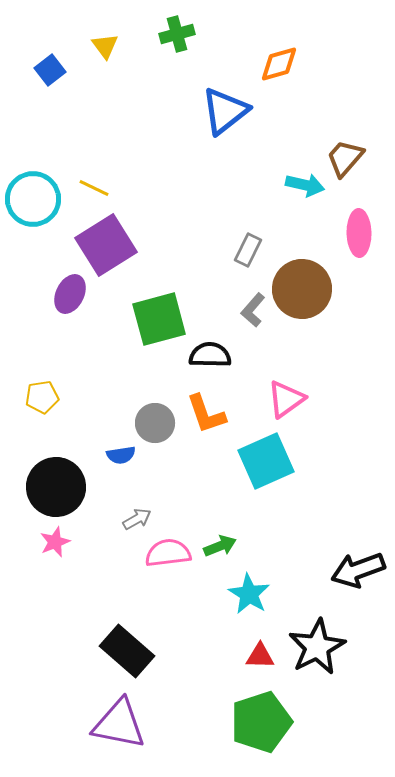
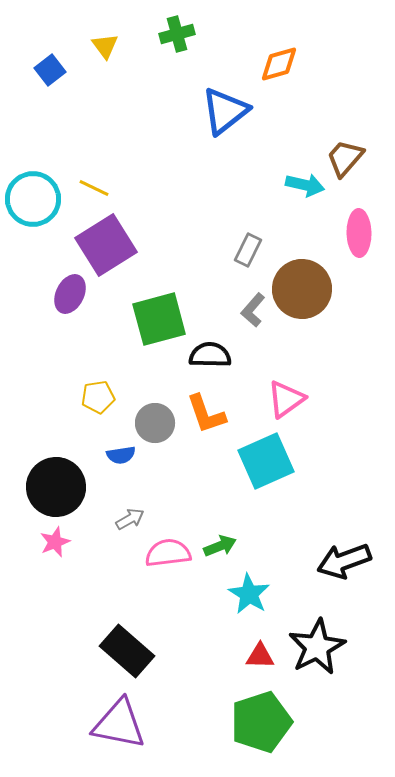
yellow pentagon: moved 56 px right
gray arrow: moved 7 px left
black arrow: moved 14 px left, 9 px up
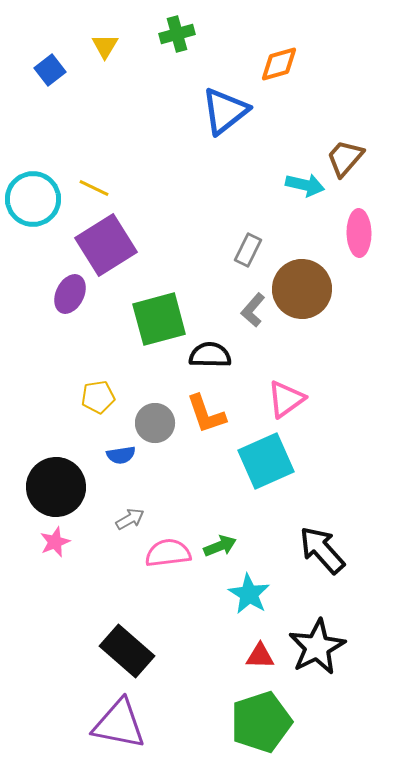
yellow triangle: rotated 8 degrees clockwise
black arrow: moved 22 px left, 11 px up; rotated 68 degrees clockwise
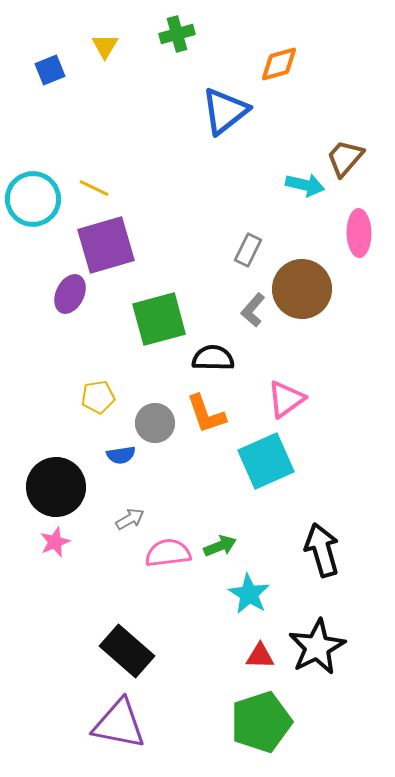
blue square: rotated 16 degrees clockwise
purple square: rotated 16 degrees clockwise
black semicircle: moved 3 px right, 3 px down
black arrow: rotated 26 degrees clockwise
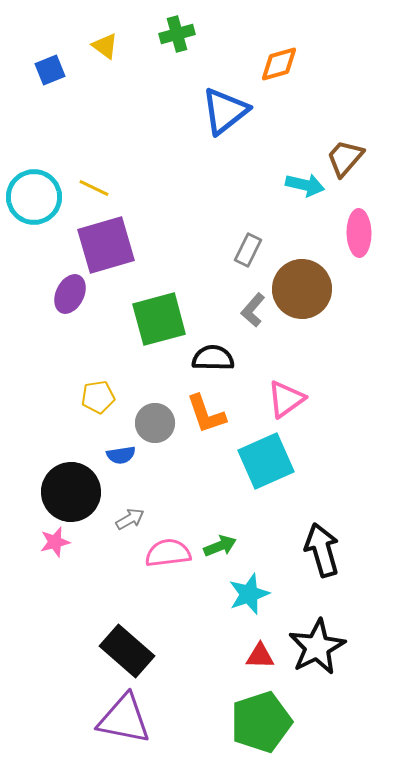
yellow triangle: rotated 24 degrees counterclockwise
cyan circle: moved 1 px right, 2 px up
black circle: moved 15 px right, 5 px down
pink star: rotated 8 degrees clockwise
cyan star: rotated 21 degrees clockwise
purple triangle: moved 5 px right, 5 px up
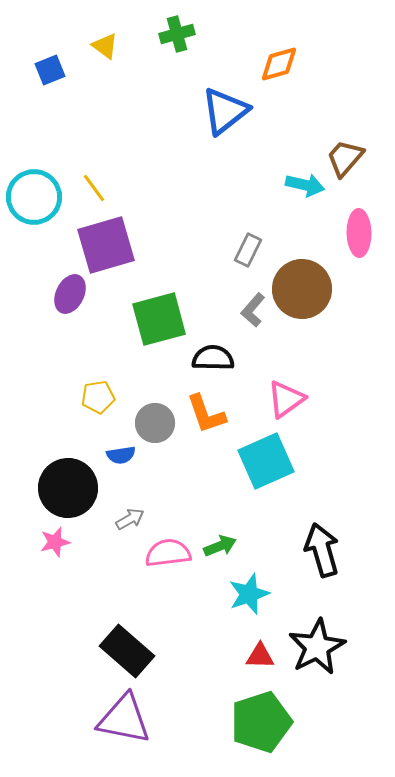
yellow line: rotated 28 degrees clockwise
black circle: moved 3 px left, 4 px up
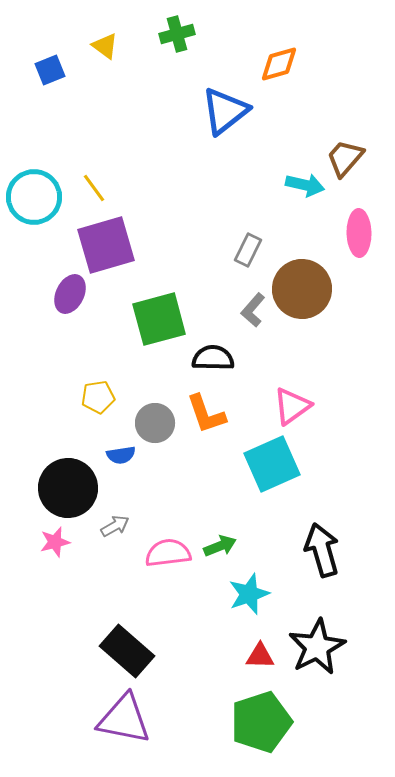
pink triangle: moved 6 px right, 7 px down
cyan square: moved 6 px right, 3 px down
gray arrow: moved 15 px left, 7 px down
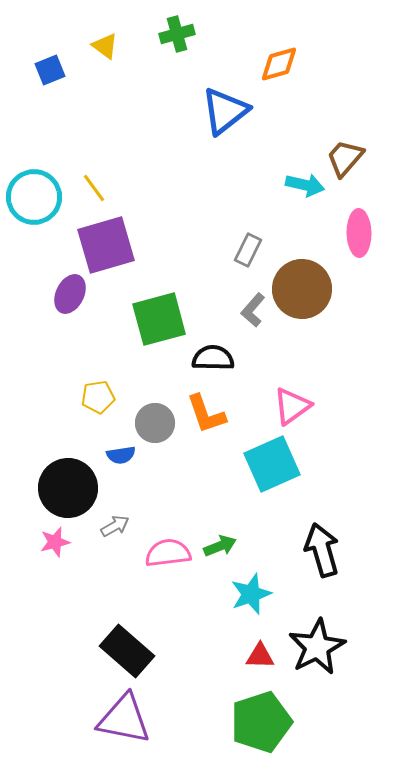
cyan star: moved 2 px right
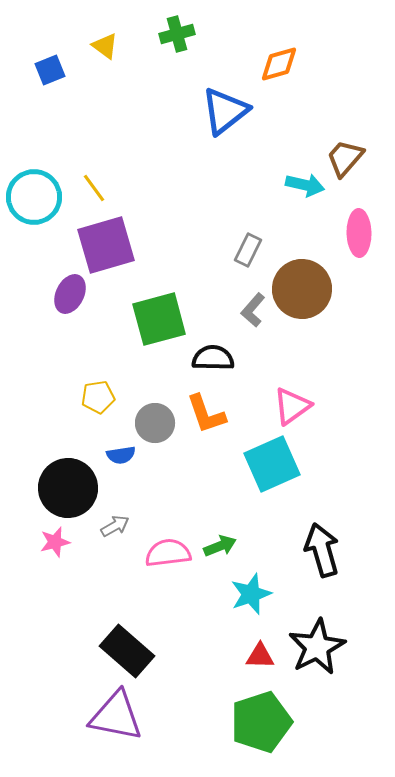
purple triangle: moved 8 px left, 3 px up
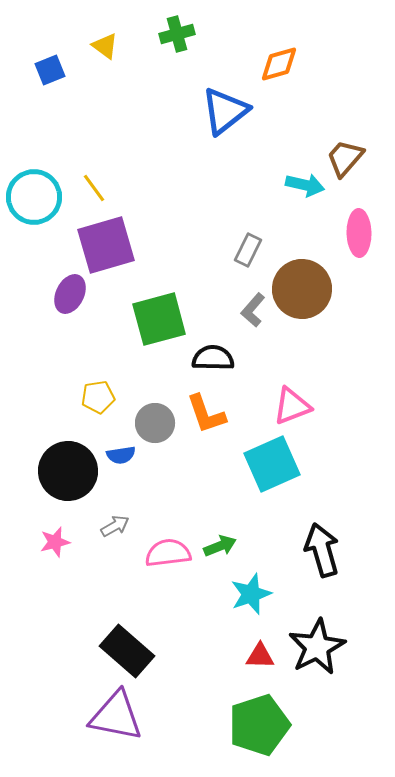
pink triangle: rotated 15 degrees clockwise
black circle: moved 17 px up
green pentagon: moved 2 px left, 3 px down
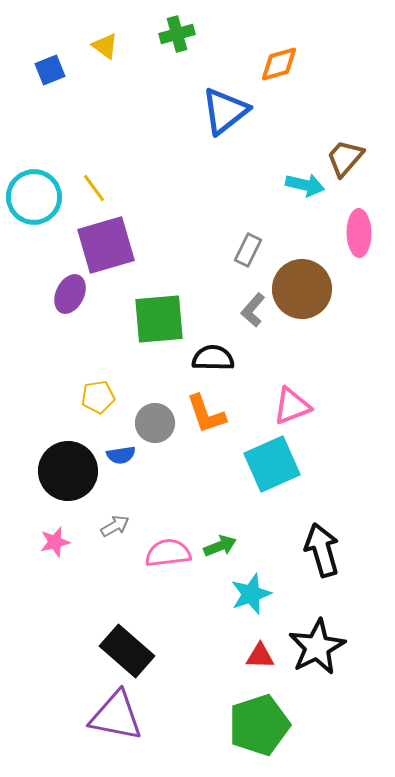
green square: rotated 10 degrees clockwise
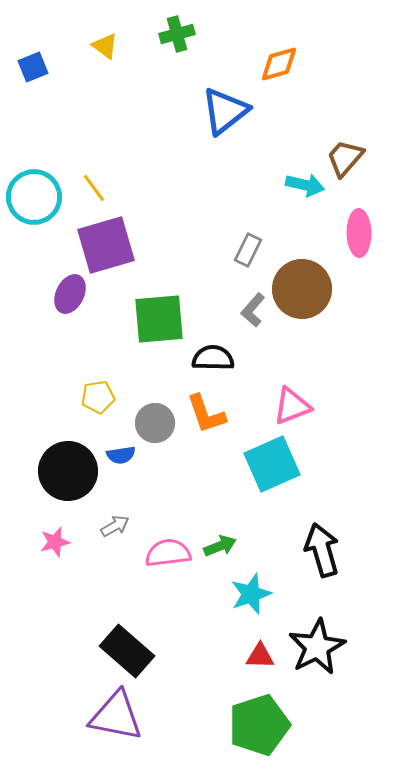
blue square: moved 17 px left, 3 px up
